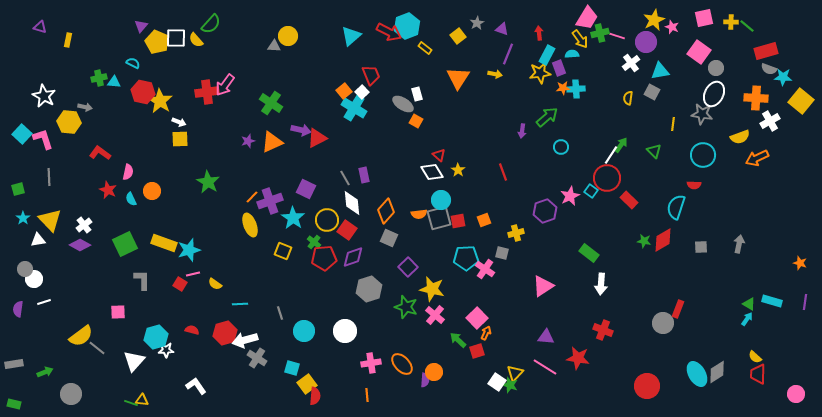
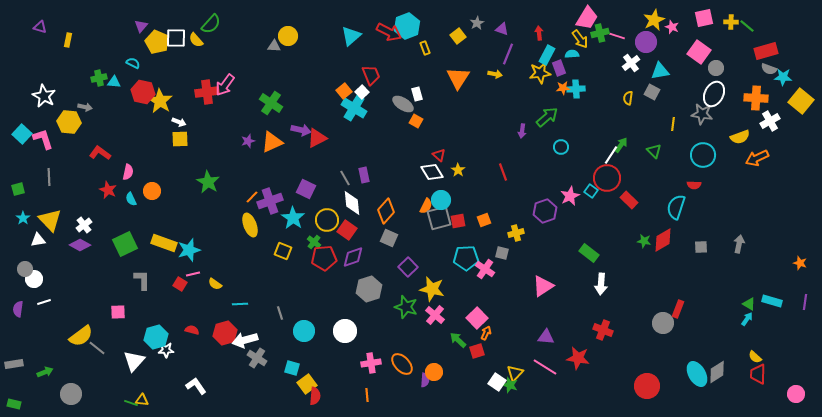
yellow rectangle at (425, 48): rotated 32 degrees clockwise
orange semicircle at (419, 214): moved 7 px right, 8 px up; rotated 56 degrees counterclockwise
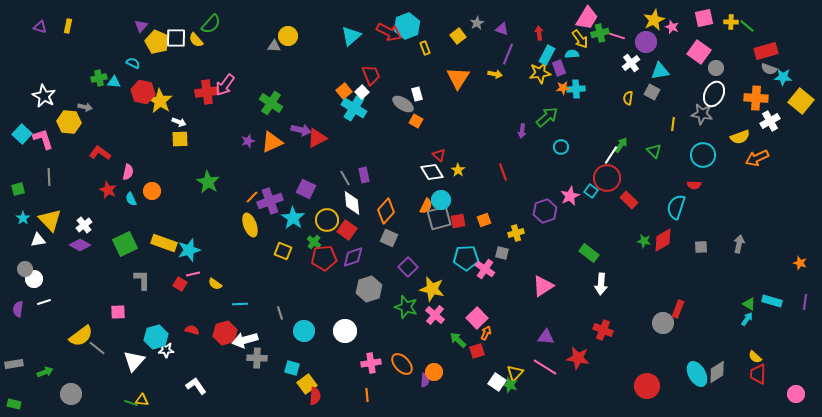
yellow rectangle at (68, 40): moved 14 px up
gray cross at (257, 358): rotated 30 degrees counterclockwise
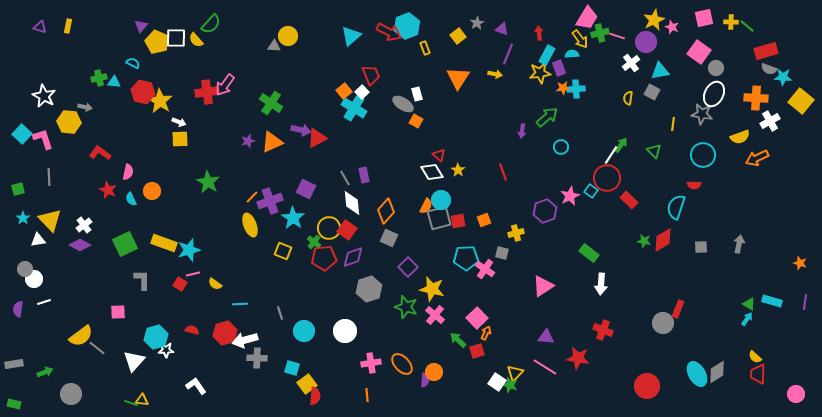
yellow circle at (327, 220): moved 2 px right, 8 px down
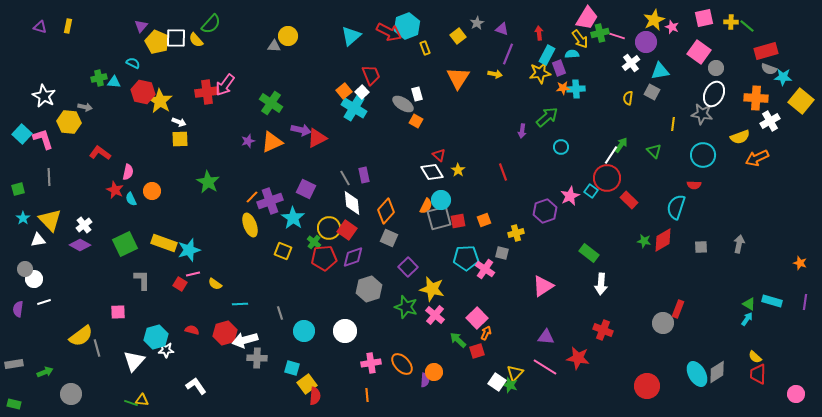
red star at (108, 190): moved 7 px right
gray line at (97, 348): rotated 36 degrees clockwise
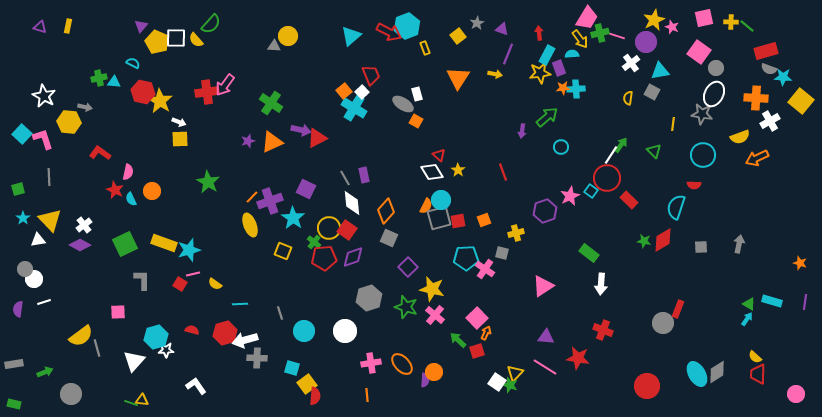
gray hexagon at (369, 289): moved 9 px down
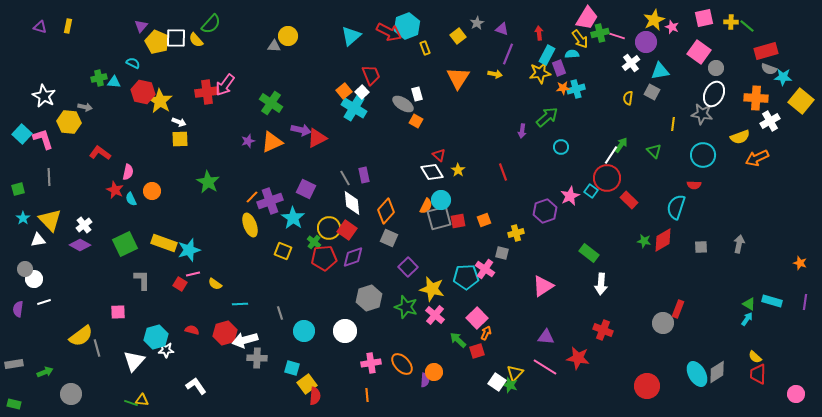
cyan cross at (576, 89): rotated 12 degrees counterclockwise
cyan pentagon at (466, 258): moved 19 px down
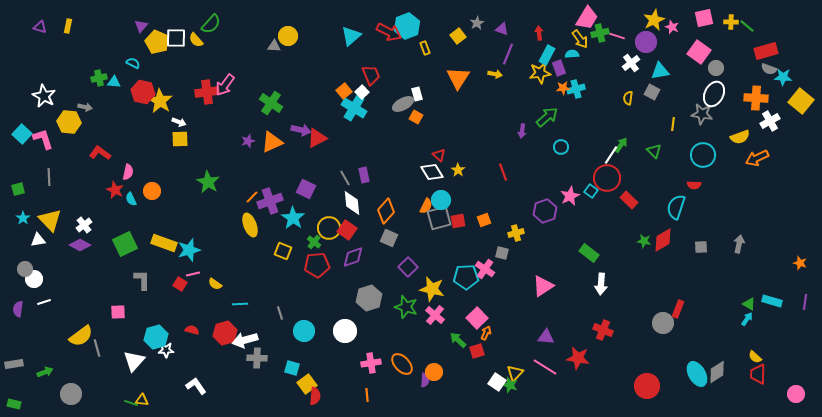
gray ellipse at (403, 104): rotated 60 degrees counterclockwise
orange square at (416, 121): moved 4 px up
red pentagon at (324, 258): moved 7 px left, 7 px down
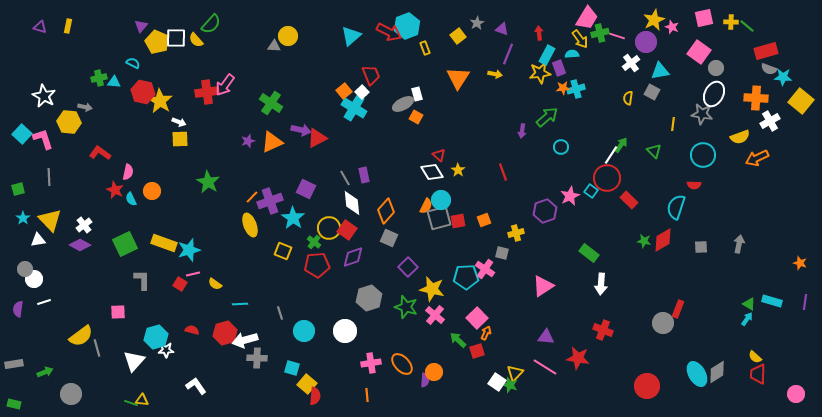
yellow square at (307, 384): rotated 12 degrees counterclockwise
